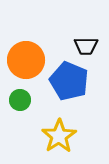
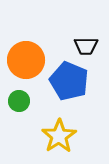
green circle: moved 1 px left, 1 px down
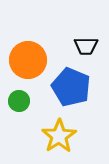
orange circle: moved 2 px right
blue pentagon: moved 2 px right, 6 px down
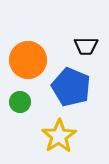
green circle: moved 1 px right, 1 px down
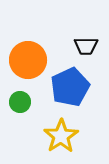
blue pentagon: moved 1 px left; rotated 24 degrees clockwise
yellow star: moved 2 px right
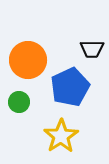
black trapezoid: moved 6 px right, 3 px down
green circle: moved 1 px left
